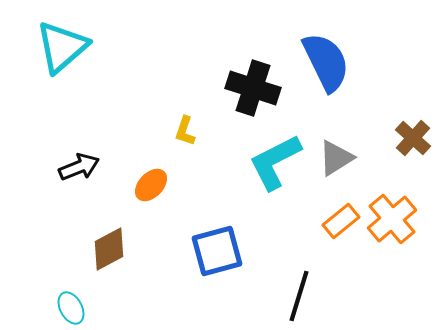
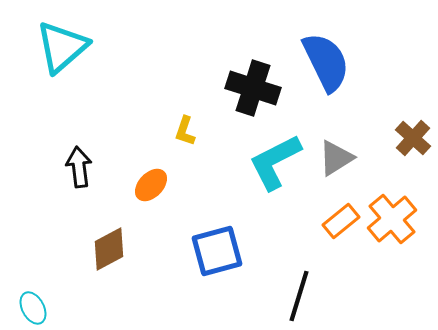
black arrow: rotated 75 degrees counterclockwise
cyan ellipse: moved 38 px left
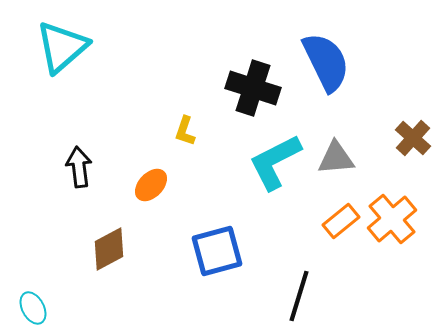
gray triangle: rotated 27 degrees clockwise
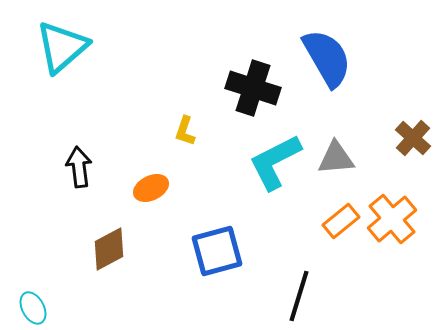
blue semicircle: moved 1 px right, 4 px up; rotated 4 degrees counterclockwise
orange ellipse: moved 3 px down; rotated 20 degrees clockwise
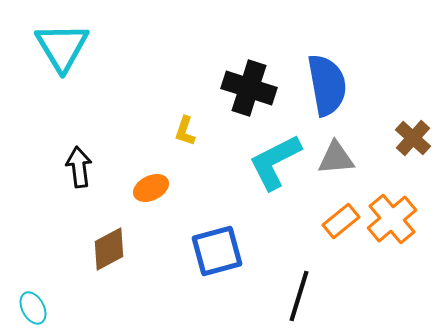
cyan triangle: rotated 20 degrees counterclockwise
blue semicircle: moved 27 px down; rotated 20 degrees clockwise
black cross: moved 4 px left
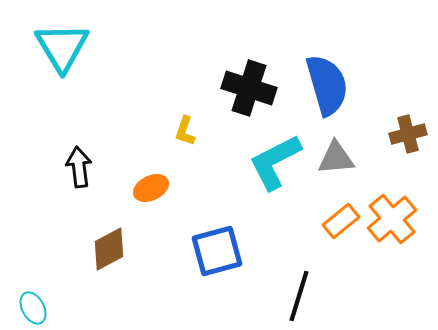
blue semicircle: rotated 6 degrees counterclockwise
brown cross: moved 5 px left, 4 px up; rotated 33 degrees clockwise
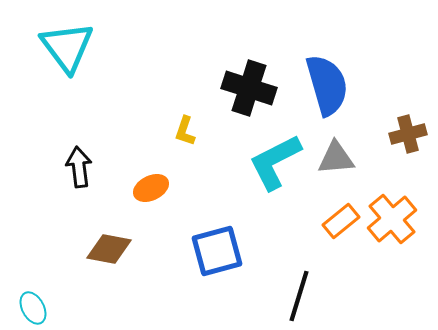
cyan triangle: moved 5 px right; rotated 6 degrees counterclockwise
brown diamond: rotated 39 degrees clockwise
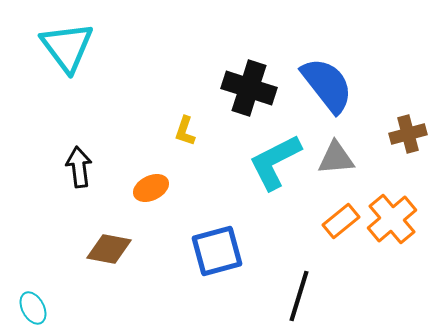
blue semicircle: rotated 22 degrees counterclockwise
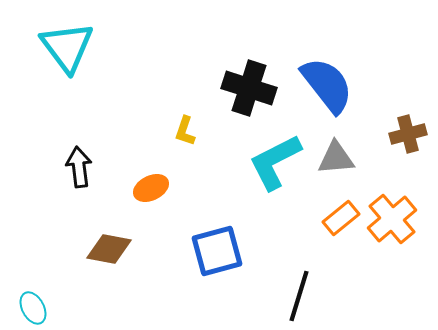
orange rectangle: moved 3 px up
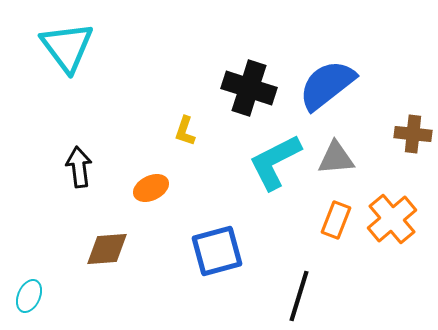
blue semicircle: rotated 90 degrees counterclockwise
brown cross: moved 5 px right; rotated 21 degrees clockwise
orange rectangle: moved 5 px left, 2 px down; rotated 30 degrees counterclockwise
brown diamond: moved 2 px left; rotated 15 degrees counterclockwise
cyan ellipse: moved 4 px left, 12 px up; rotated 52 degrees clockwise
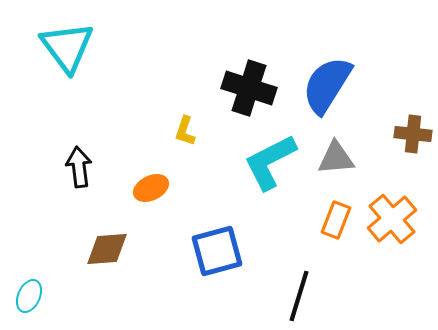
blue semicircle: rotated 20 degrees counterclockwise
cyan L-shape: moved 5 px left
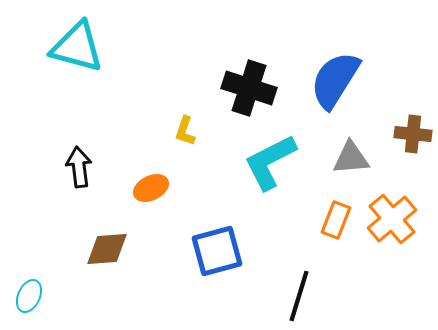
cyan triangle: moved 10 px right; rotated 38 degrees counterclockwise
blue semicircle: moved 8 px right, 5 px up
gray triangle: moved 15 px right
